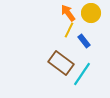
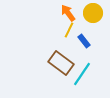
yellow circle: moved 2 px right
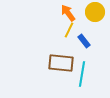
yellow circle: moved 2 px right, 1 px up
brown rectangle: rotated 30 degrees counterclockwise
cyan line: rotated 25 degrees counterclockwise
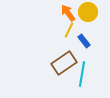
yellow circle: moved 7 px left
brown rectangle: moved 3 px right; rotated 40 degrees counterclockwise
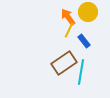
orange arrow: moved 4 px down
cyan line: moved 1 px left, 2 px up
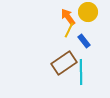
cyan line: rotated 10 degrees counterclockwise
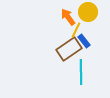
yellow line: moved 7 px right
brown rectangle: moved 5 px right, 14 px up
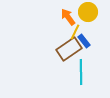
yellow line: moved 1 px left, 2 px down
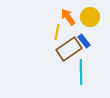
yellow circle: moved 2 px right, 5 px down
yellow line: moved 18 px left; rotated 14 degrees counterclockwise
